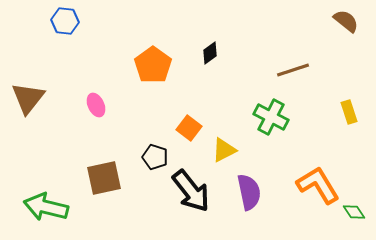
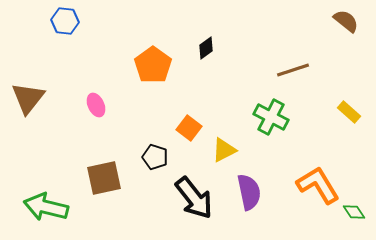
black diamond: moved 4 px left, 5 px up
yellow rectangle: rotated 30 degrees counterclockwise
black arrow: moved 3 px right, 7 px down
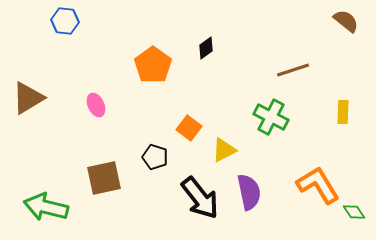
brown triangle: rotated 21 degrees clockwise
yellow rectangle: moved 6 px left; rotated 50 degrees clockwise
black arrow: moved 6 px right
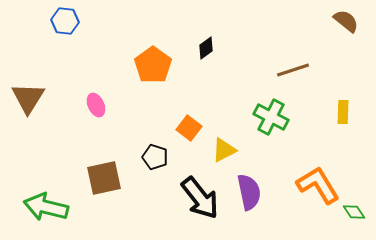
brown triangle: rotated 27 degrees counterclockwise
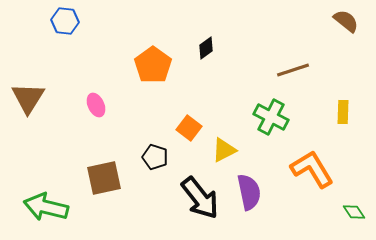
orange L-shape: moved 6 px left, 16 px up
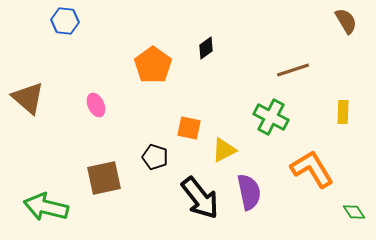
brown semicircle: rotated 20 degrees clockwise
brown triangle: rotated 21 degrees counterclockwise
orange square: rotated 25 degrees counterclockwise
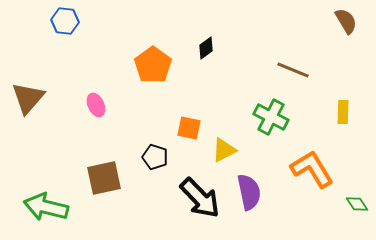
brown line: rotated 40 degrees clockwise
brown triangle: rotated 30 degrees clockwise
black arrow: rotated 6 degrees counterclockwise
green diamond: moved 3 px right, 8 px up
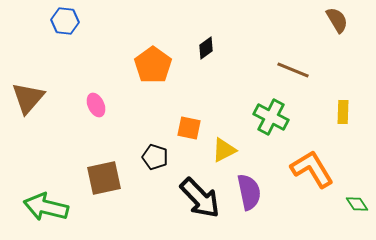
brown semicircle: moved 9 px left, 1 px up
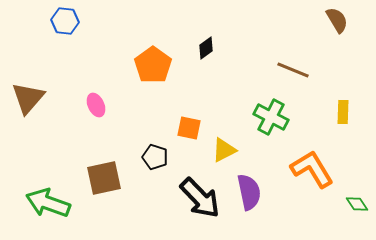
green arrow: moved 2 px right, 4 px up; rotated 6 degrees clockwise
